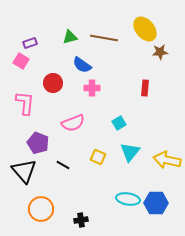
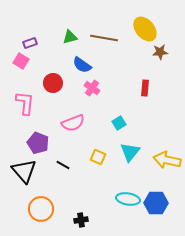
pink cross: rotated 35 degrees clockwise
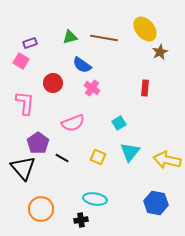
brown star: rotated 21 degrees counterclockwise
purple pentagon: rotated 15 degrees clockwise
black line: moved 1 px left, 7 px up
black triangle: moved 1 px left, 3 px up
cyan ellipse: moved 33 px left
blue hexagon: rotated 10 degrees clockwise
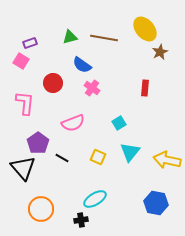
cyan ellipse: rotated 40 degrees counterclockwise
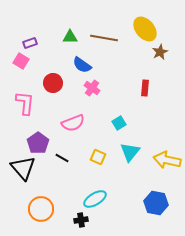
green triangle: rotated 14 degrees clockwise
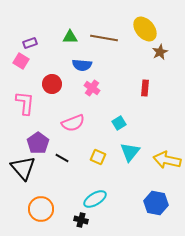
blue semicircle: rotated 30 degrees counterclockwise
red circle: moved 1 px left, 1 px down
black cross: rotated 24 degrees clockwise
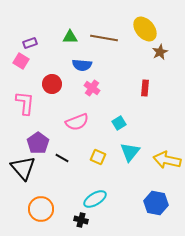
pink semicircle: moved 4 px right, 1 px up
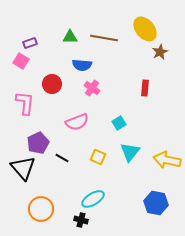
purple pentagon: rotated 10 degrees clockwise
cyan ellipse: moved 2 px left
